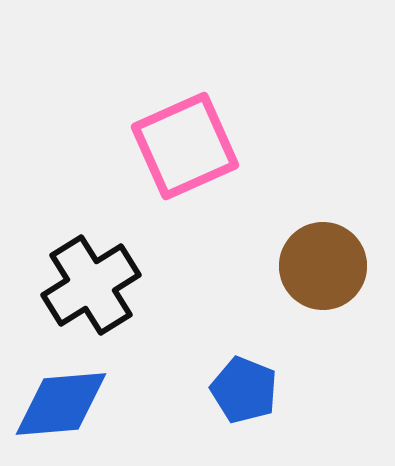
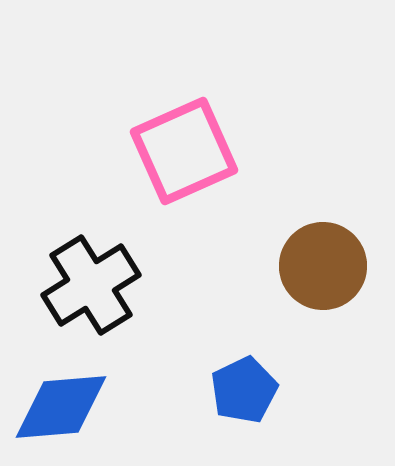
pink square: moved 1 px left, 5 px down
blue pentagon: rotated 24 degrees clockwise
blue diamond: moved 3 px down
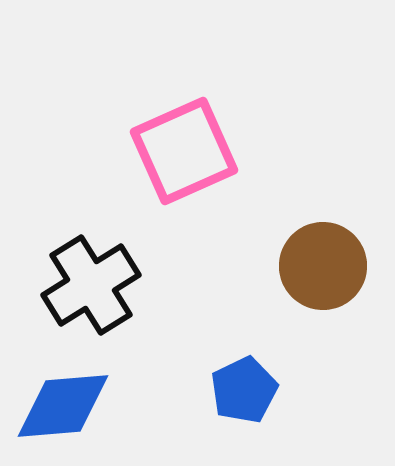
blue diamond: moved 2 px right, 1 px up
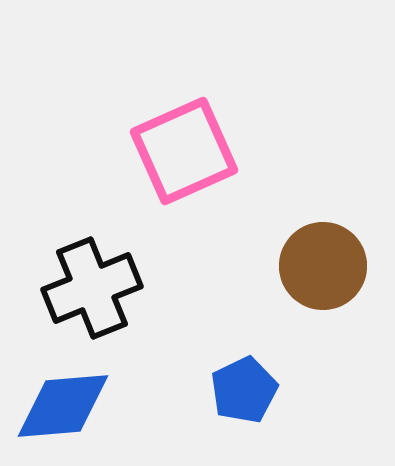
black cross: moved 1 px right, 3 px down; rotated 10 degrees clockwise
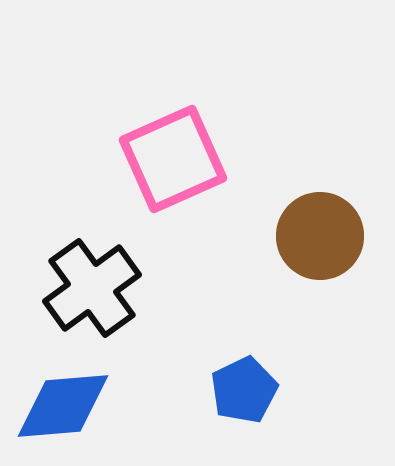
pink square: moved 11 px left, 8 px down
brown circle: moved 3 px left, 30 px up
black cross: rotated 14 degrees counterclockwise
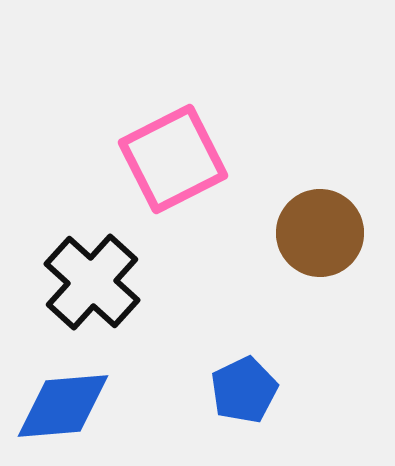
pink square: rotated 3 degrees counterclockwise
brown circle: moved 3 px up
black cross: moved 6 px up; rotated 12 degrees counterclockwise
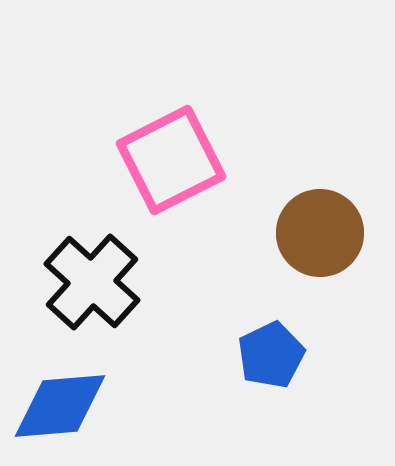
pink square: moved 2 px left, 1 px down
blue pentagon: moved 27 px right, 35 px up
blue diamond: moved 3 px left
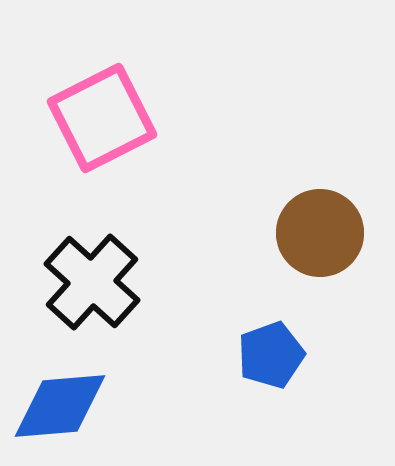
pink square: moved 69 px left, 42 px up
blue pentagon: rotated 6 degrees clockwise
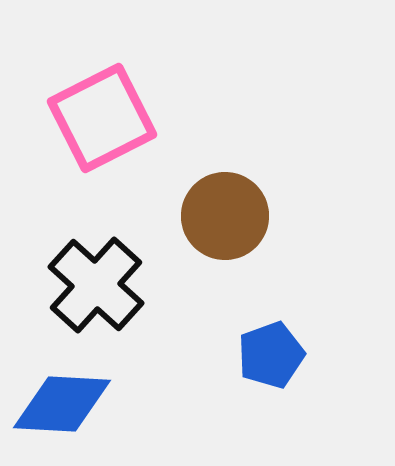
brown circle: moved 95 px left, 17 px up
black cross: moved 4 px right, 3 px down
blue diamond: moved 2 px right, 2 px up; rotated 8 degrees clockwise
